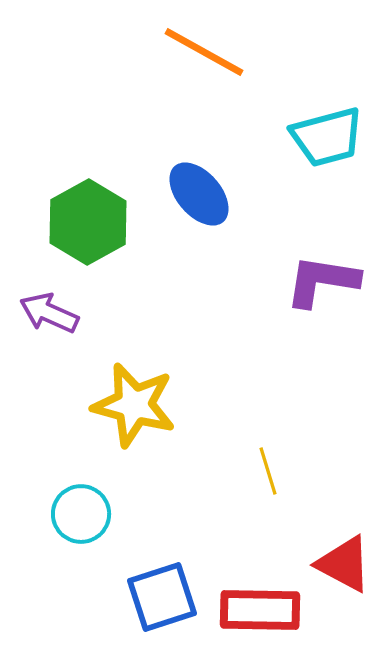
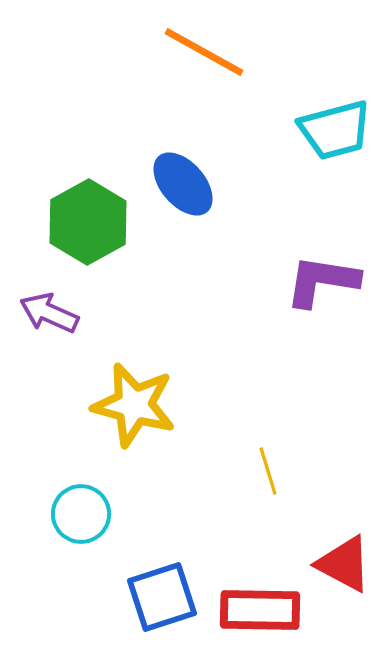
cyan trapezoid: moved 8 px right, 7 px up
blue ellipse: moved 16 px left, 10 px up
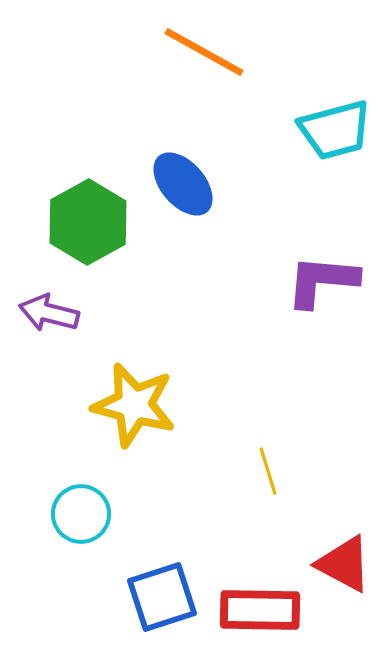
purple L-shape: rotated 4 degrees counterclockwise
purple arrow: rotated 10 degrees counterclockwise
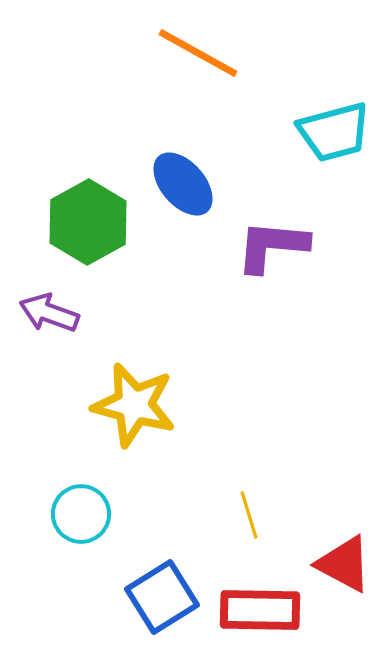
orange line: moved 6 px left, 1 px down
cyan trapezoid: moved 1 px left, 2 px down
purple L-shape: moved 50 px left, 35 px up
purple arrow: rotated 6 degrees clockwise
yellow line: moved 19 px left, 44 px down
blue square: rotated 14 degrees counterclockwise
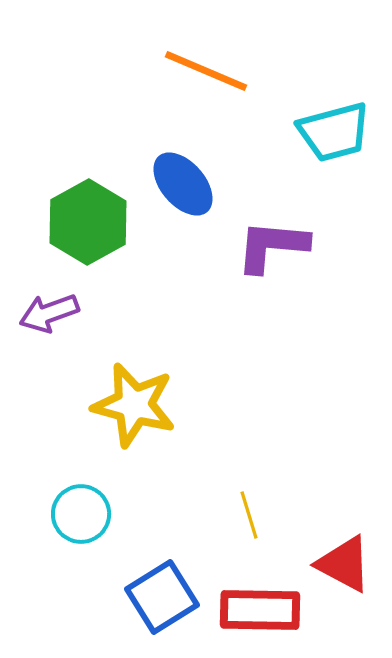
orange line: moved 8 px right, 18 px down; rotated 6 degrees counterclockwise
purple arrow: rotated 40 degrees counterclockwise
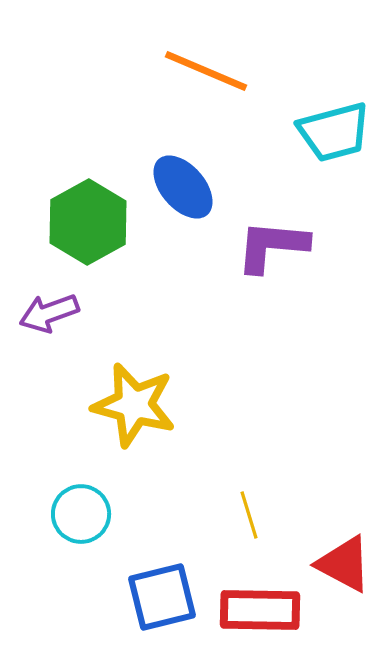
blue ellipse: moved 3 px down
blue square: rotated 18 degrees clockwise
